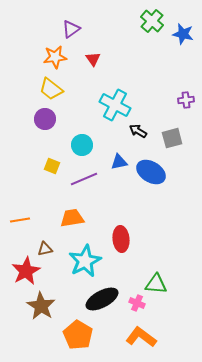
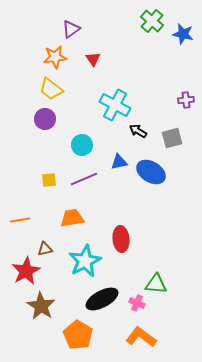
yellow square: moved 3 px left, 14 px down; rotated 28 degrees counterclockwise
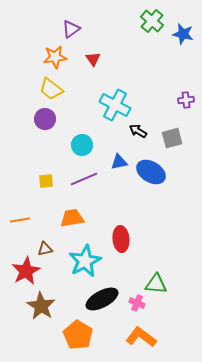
yellow square: moved 3 px left, 1 px down
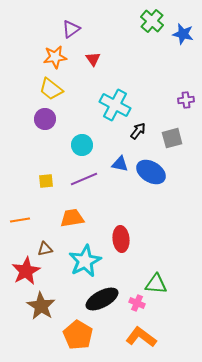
black arrow: rotated 96 degrees clockwise
blue triangle: moved 1 px right, 2 px down; rotated 24 degrees clockwise
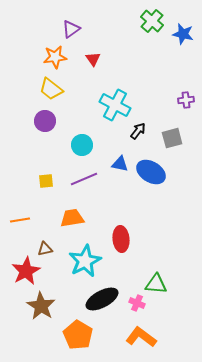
purple circle: moved 2 px down
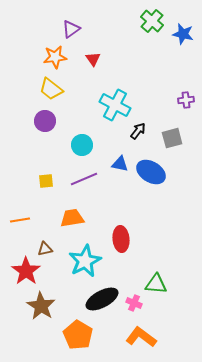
red star: rotated 8 degrees counterclockwise
pink cross: moved 3 px left
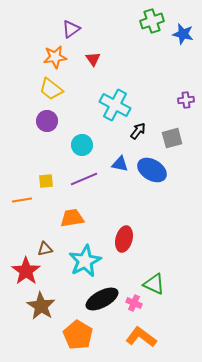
green cross: rotated 30 degrees clockwise
purple circle: moved 2 px right
blue ellipse: moved 1 px right, 2 px up
orange line: moved 2 px right, 20 px up
red ellipse: moved 3 px right; rotated 20 degrees clockwise
green triangle: moved 2 px left; rotated 20 degrees clockwise
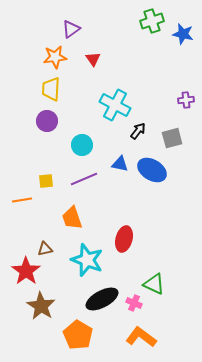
yellow trapezoid: rotated 55 degrees clockwise
orange trapezoid: rotated 100 degrees counterclockwise
cyan star: moved 2 px right, 1 px up; rotated 24 degrees counterclockwise
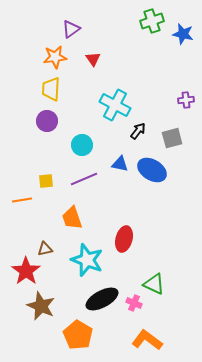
brown star: rotated 8 degrees counterclockwise
orange L-shape: moved 6 px right, 3 px down
